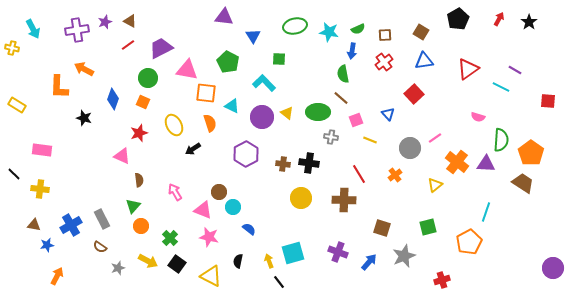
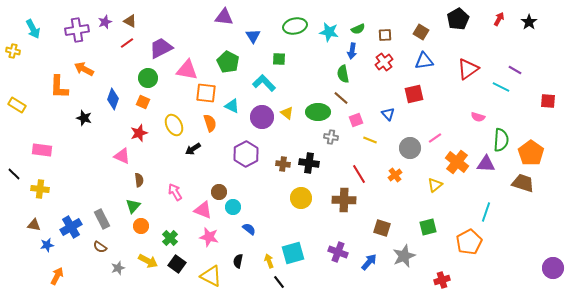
red line at (128, 45): moved 1 px left, 2 px up
yellow cross at (12, 48): moved 1 px right, 3 px down
red square at (414, 94): rotated 30 degrees clockwise
brown trapezoid at (523, 183): rotated 15 degrees counterclockwise
blue cross at (71, 225): moved 2 px down
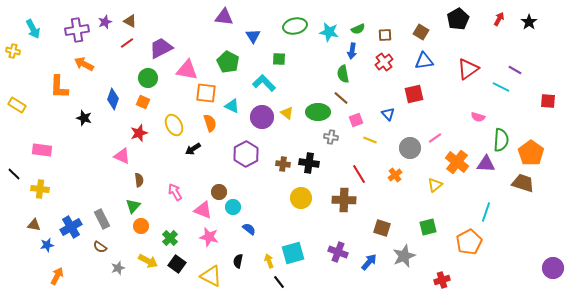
orange arrow at (84, 69): moved 5 px up
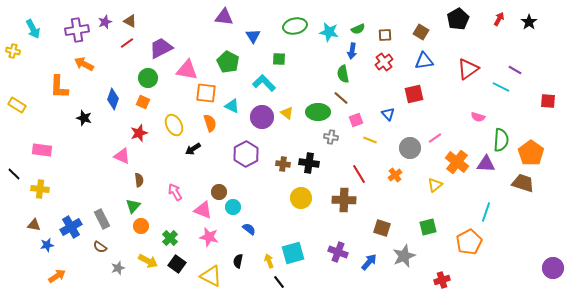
orange arrow at (57, 276): rotated 30 degrees clockwise
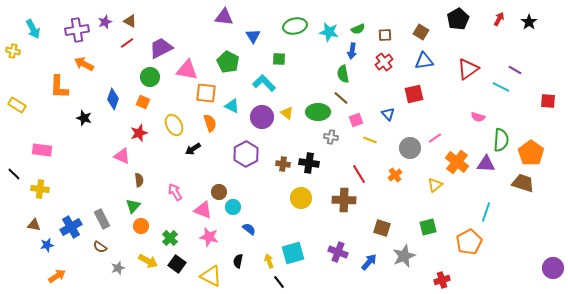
green circle at (148, 78): moved 2 px right, 1 px up
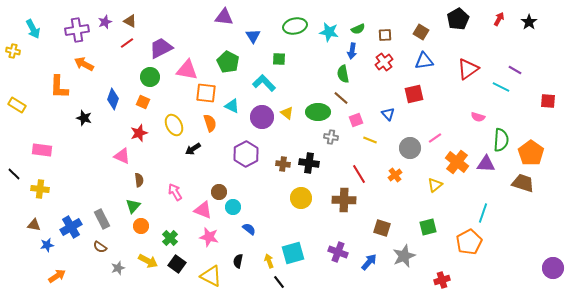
cyan line at (486, 212): moved 3 px left, 1 px down
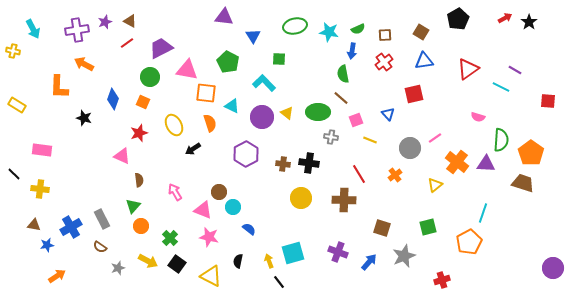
red arrow at (499, 19): moved 6 px right, 1 px up; rotated 32 degrees clockwise
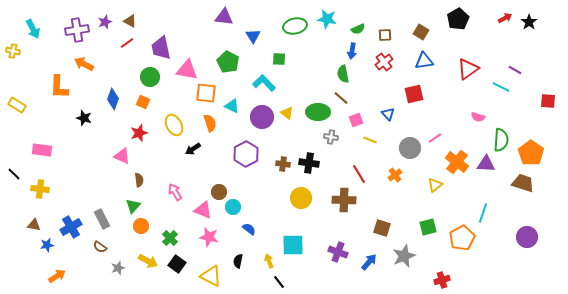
cyan star at (329, 32): moved 2 px left, 13 px up
purple trapezoid at (161, 48): rotated 75 degrees counterclockwise
orange pentagon at (469, 242): moved 7 px left, 4 px up
cyan square at (293, 253): moved 8 px up; rotated 15 degrees clockwise
purple circle at (553, 268): moved 26 px left, 31 px up
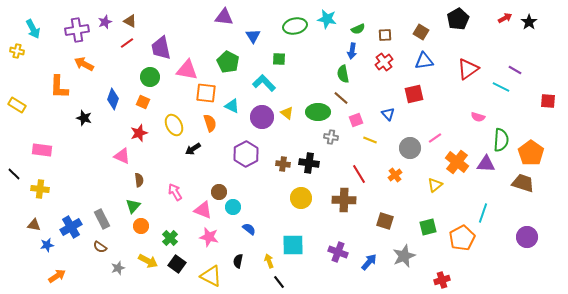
yellow cross at (13, 51): moved 4 px right
brown square at (382, 228): moved 3 px right, 7 px up
